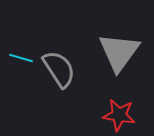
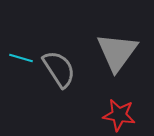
gray triangle: moved 2 px left
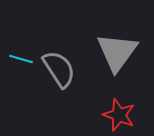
cyan line: moved 1 px down
red star: rotated 12 degrees clockwise
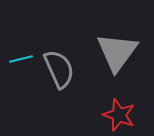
cyan line: rotated 30 degrees counterclockwise
gray semicircle: rotated 9 degrees clockwise
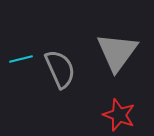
gray semicircle: moved 1 px right
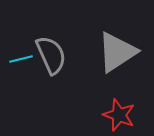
gray triangle: rotated 21 degrees clockwise
gray semicircle: moved 9 px left, 14 px up
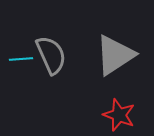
gray triangle: moved 2 px left, 3 px down
cyan line: rotated 10 degrees clockwise
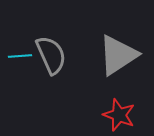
gray triangle: moved 3 px right
cyan line: moved 1 px left, 3 px up
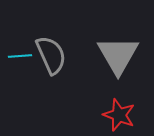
gray triangle: rotated 27 degrees counterclockwise
